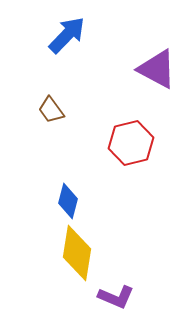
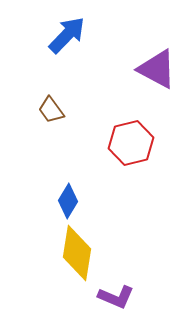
blue diamond: rotated 16 degrees clockwise
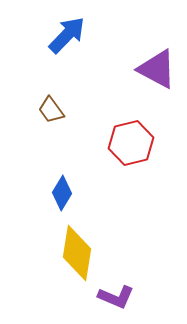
blue diamond: moved 6 px left, 8 px up
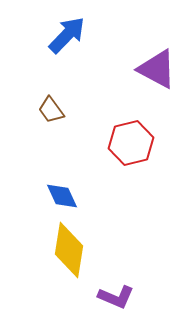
blue diamond: moved 3 px down; rotated 56 degrees counterclockwise
yellow diamond: moved 8 px left, 3 px up
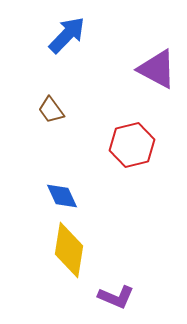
red hexagon: moved 1 px right, 2 px down
